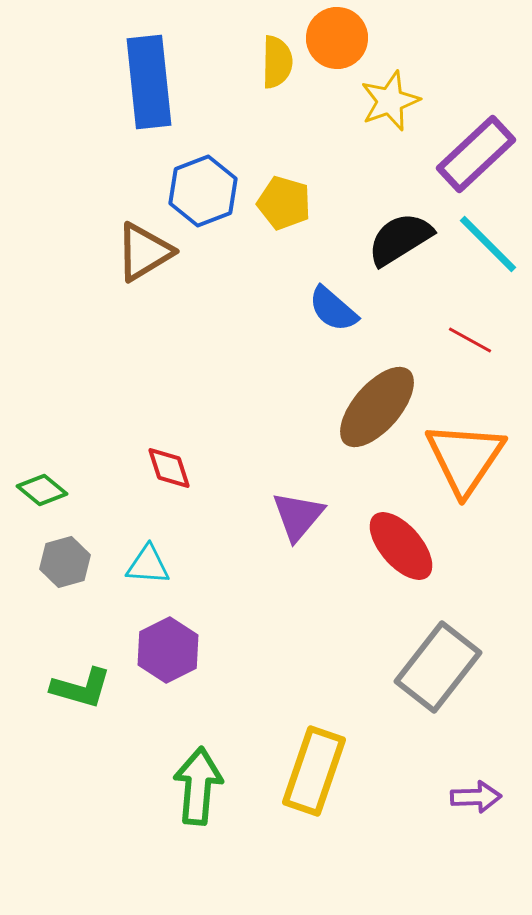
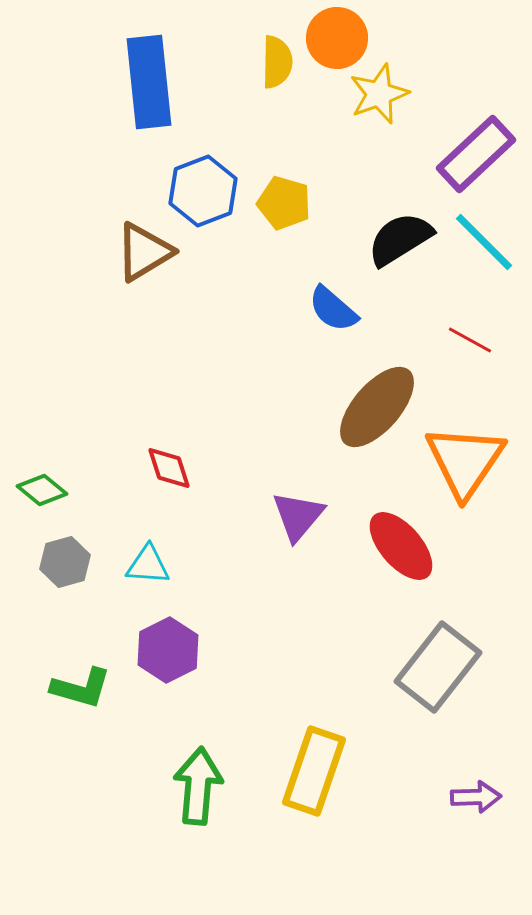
yellow star: moved 11 px left, 7 px up
cyan line: moved 4 px left, 2 px up
orange triangle: moved 3 px down
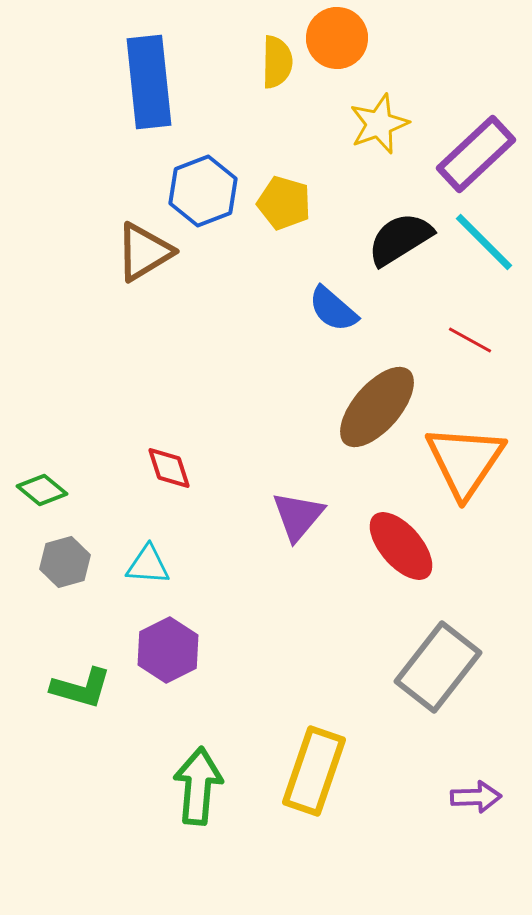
yellow star: moved 30 px down
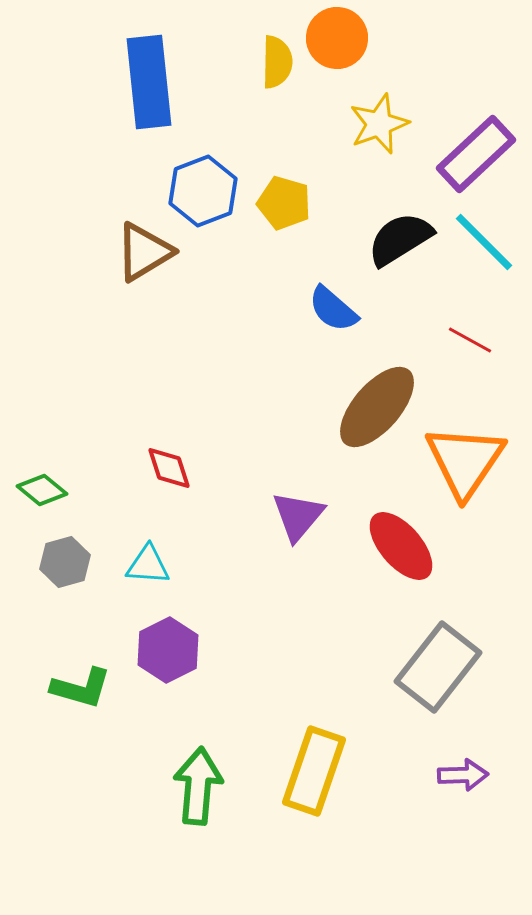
purple arrow: moved 13 px left, 22 px up
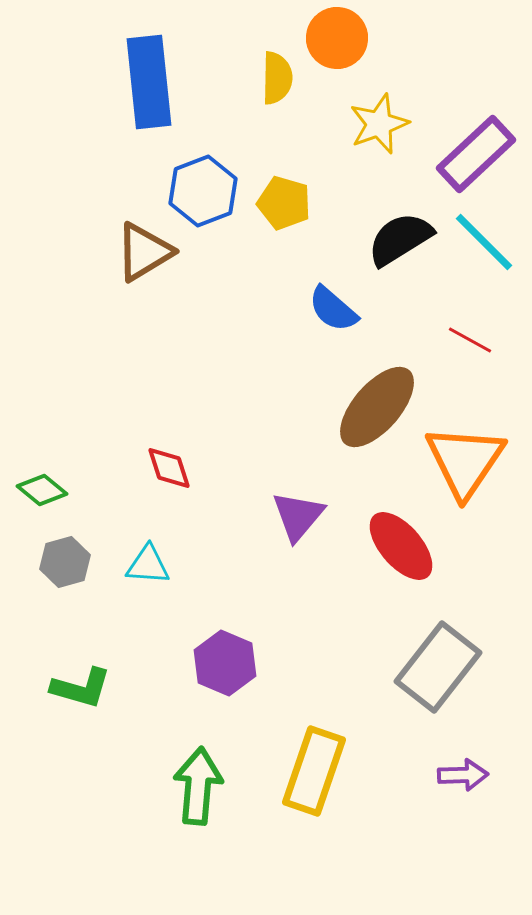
yellow semicircle: moved 16 px down
purple hexagon: moved 57 px right, 13 px down; rotated 10 degrees counterclockwise
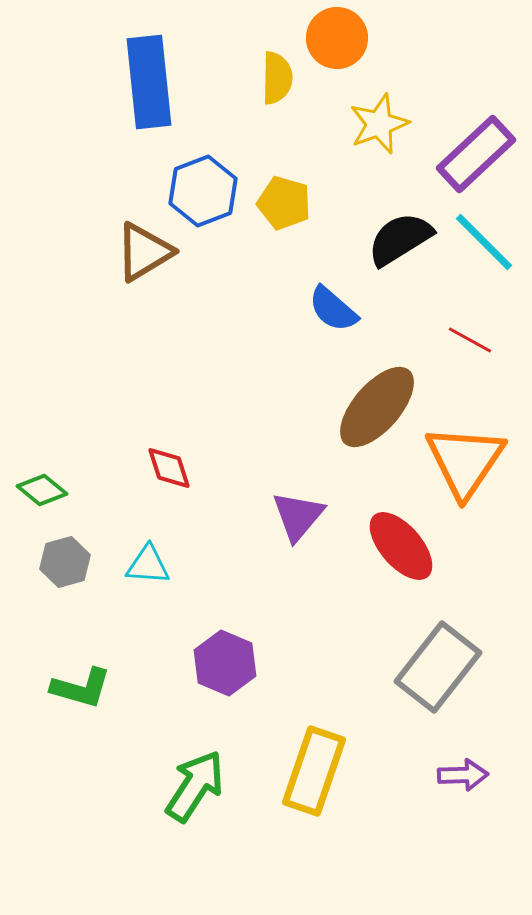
green arrow: moved 3 px left; rotated 28 degrees clockwise
